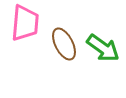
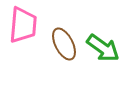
pink trapezoid: moved 2 px left, 2 px down
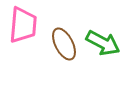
green arrow: moved 5 px up; rotated 8 degrees counterclockwise
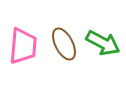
pink trapezoid: moved 21 px down
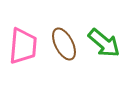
green arrow: moved 1 px right; rotated 12 degrees clockwise
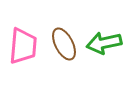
green arrow: rotated 128 degrees clockwise
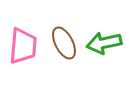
brown ellipse: moved 1 px up
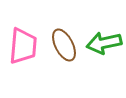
brown ellipse: moved 2 px down
